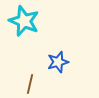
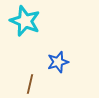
cyan star: moved 1 px right
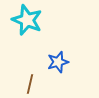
cyan star: moved 2 px right, 1 px up
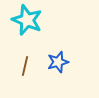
brown line: moved 5 px left, 18 px up
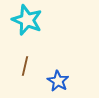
blue star: moved 19 px down; rotated 25 degrees counterclockwise
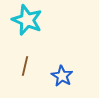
blue star: moved 4 px right, 5 px up
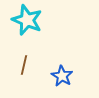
brown line: moved 1 px left, 1 px up
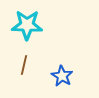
cyan star: moved 5 px down; rotated 20 degrees counterclockwise
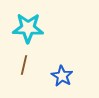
cyan star: moved 1 px right, 3 px down
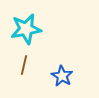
cyan star: moved 2 px left, 1 px down; rotated 12 degrees counterclockwise
